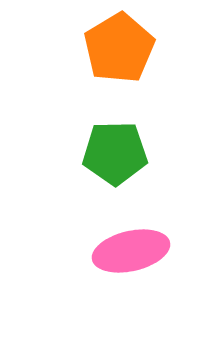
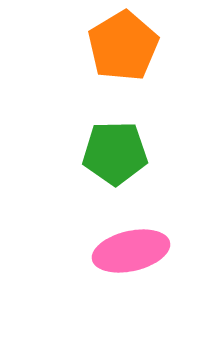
orange pentagon: moved 4 px right, 2 px up
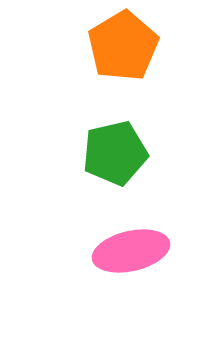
green pentagon: rotated 12 degrees counterclockwise
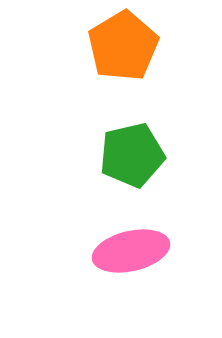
green pentagon: moved 17 px right, 2 px down
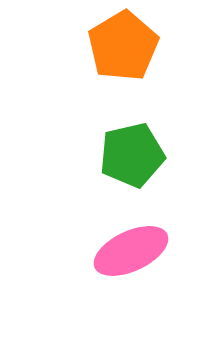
pink ellipse: rotated 12 degrees counterclockwise
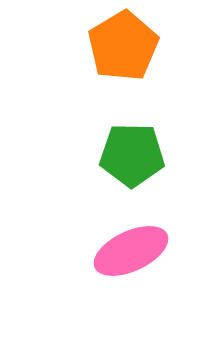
green pentagon: rotated 14 degrees clockwise
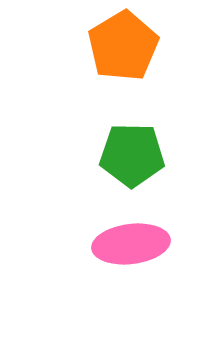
pink ellipse: moved 7 px up; rotated 18 degrees clockwise
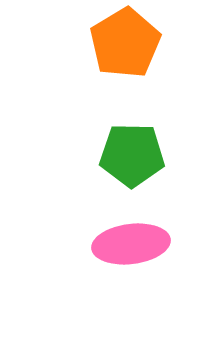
orange pentagon: moved 2 px right, 3 px up
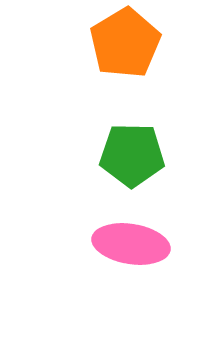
pink ellipse: rotated 16 degrees clockwise
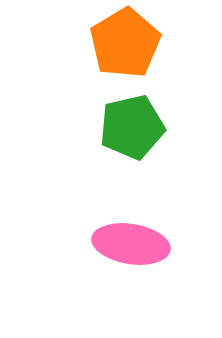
green pentagon: moved 28 px up; rotated 14 degrees counterclockwise
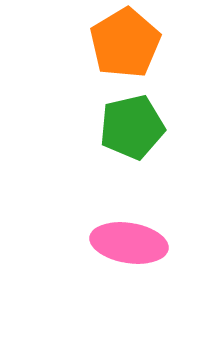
pink ellipse: moved 2 px left, 1 px up
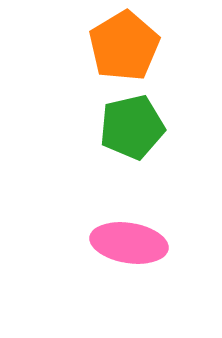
orange pentagon: moved 1 px left, 3 px down
